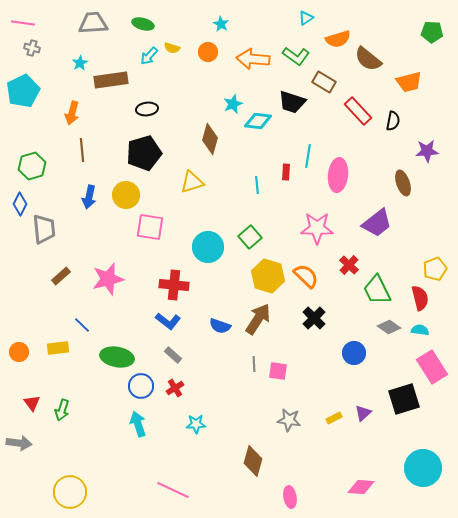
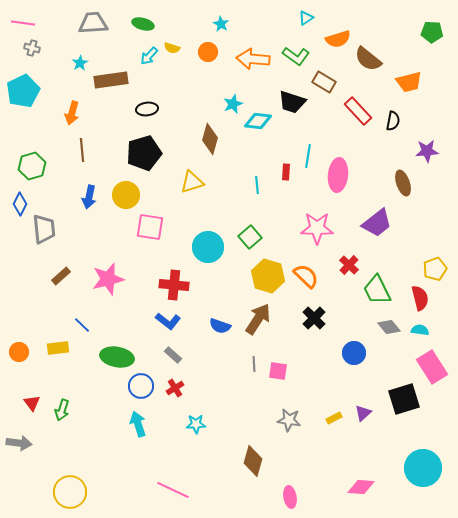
gray diamond at (389, 327): rotated 15 degrees clockwise
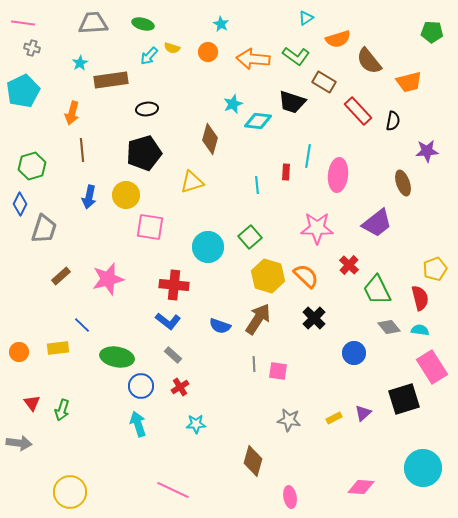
brown semicircle at (368, 59): moved 1 px right, 2 px down; rotated 12 degrees clockwise
gray trapezoid at (44, 229): rotated 24 degrees clockwise
red cross at (175, 388): moved 5 px right, 1 px up
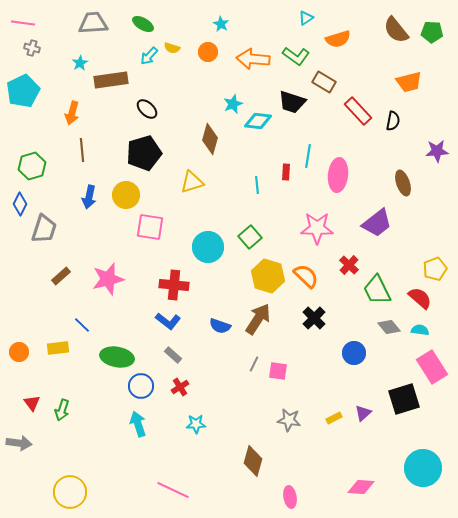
green ellipse at (143, 24): rotated 15 degrees clockwise
brown semicircle at (369, 61): moved 27 px right, 31 px up
black ellipse at (147, 109): rotated 50 degrees clockwise
purple star at (427, 151): moved 10 px right
red semicircle at (420, 298): rotated 35 degrees counterclockwise
gray line at (254, 364): rotated 28 degrees clockwise
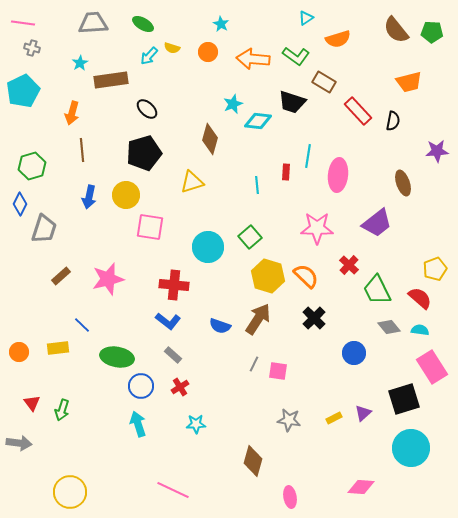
cyan circle at (423, 468): moved 12 px left, 20 px up
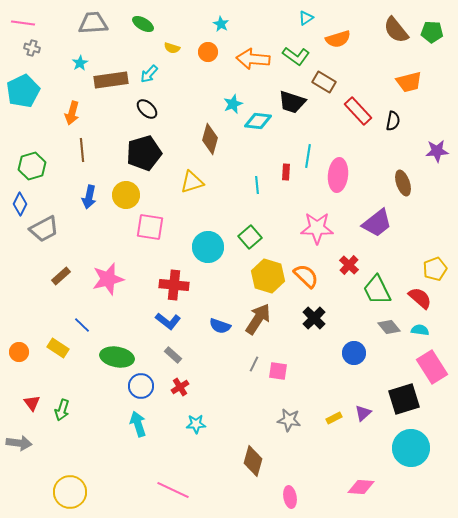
cyan arrow at (149, 56): moved 18 px down
gray trapezoid at (44, 229): rotated 44 degrees clockwise
yellow rectangle at (58, 348): rotated 40 degrees clockwise
